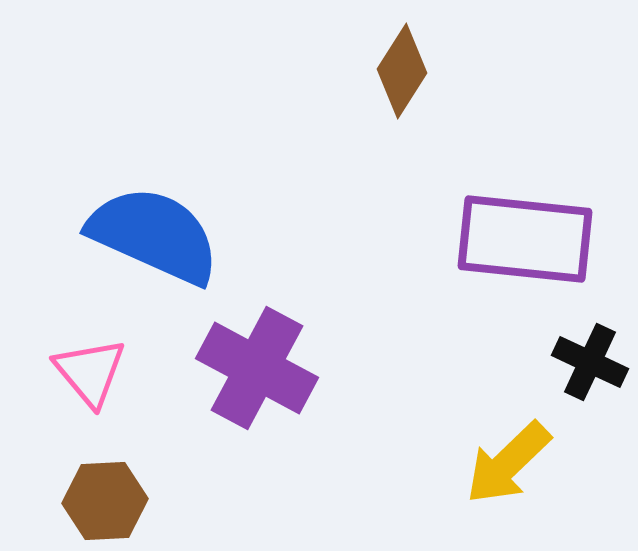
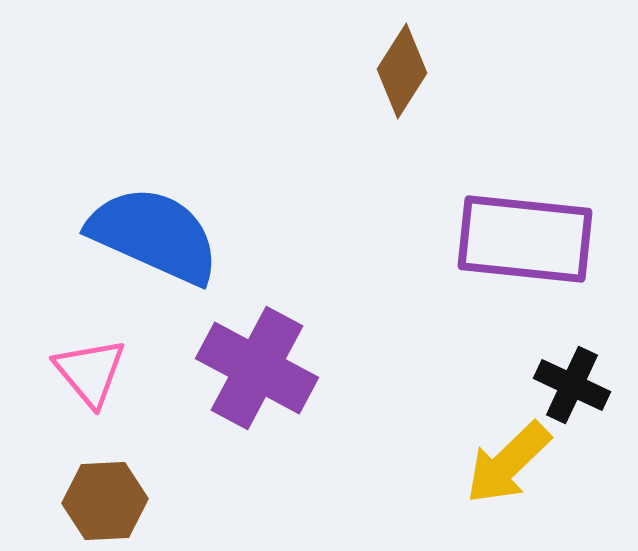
black cross: moved 18 px left, 23 px down
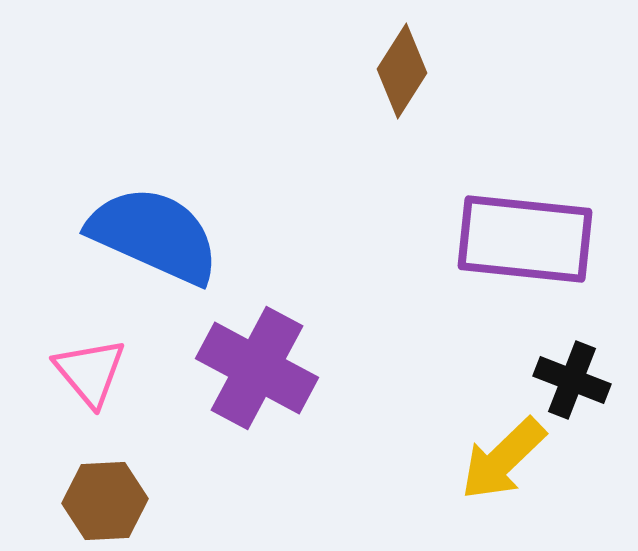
black cross: moved 5 px up; rotated 4 degrees counterclockwise
yellow arrow: moved 5 px left, 4 px up
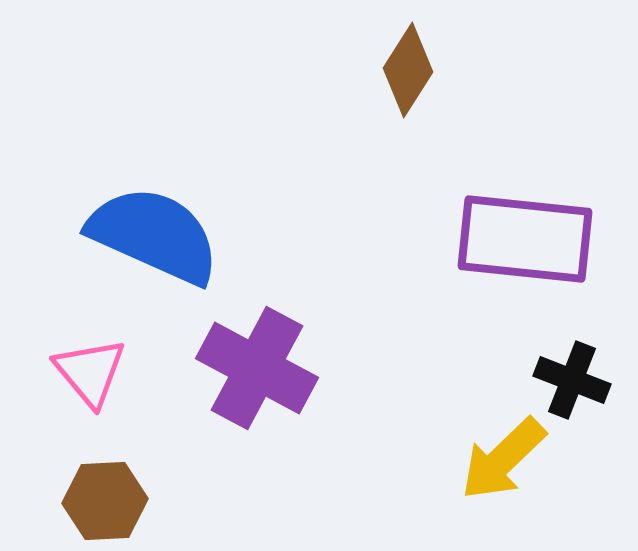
brown diamond: moved 6 px right, 1 px up
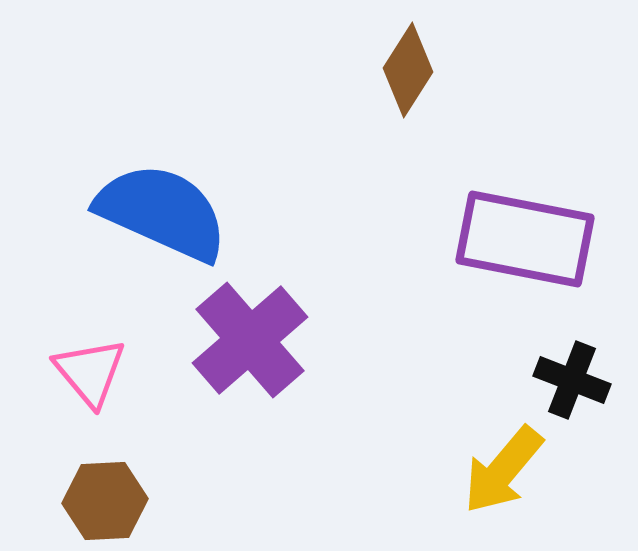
blue semicircle: moved 8 px right, 23 px up
purple rectangle: rotated 5 degrees clockwise
purple cross: moved 7 px left, 28 px up; rotated 21 degrees clockwise
yellow arrow: moved 11 px down; rotated 6 degrees counterclockwise
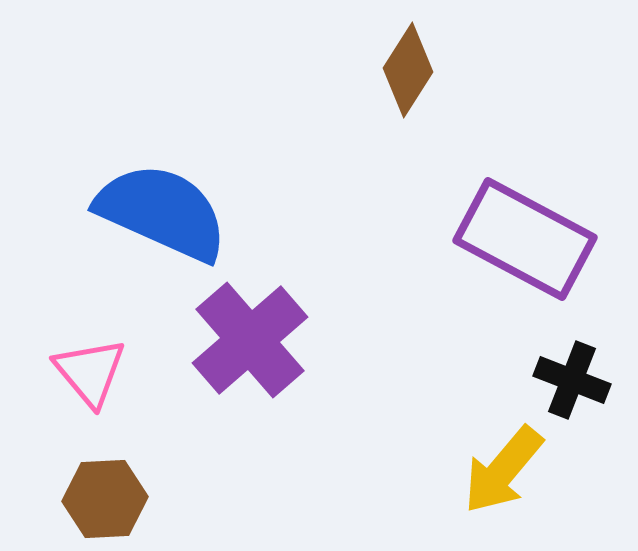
purple rectangle: rotated 17 degrees clockwise
brown hexagon: moved 2 px up
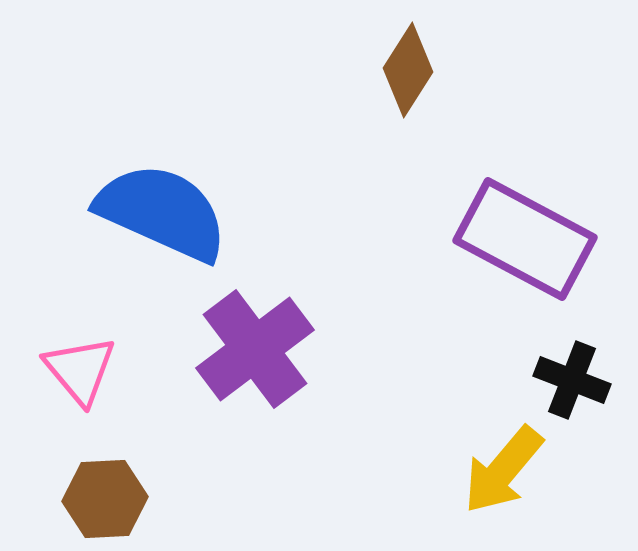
purple cross: moved 5 px right, 9 px down; rotated 4 degrees clockwise
pink triangle: moved 10 px left, 2 px up
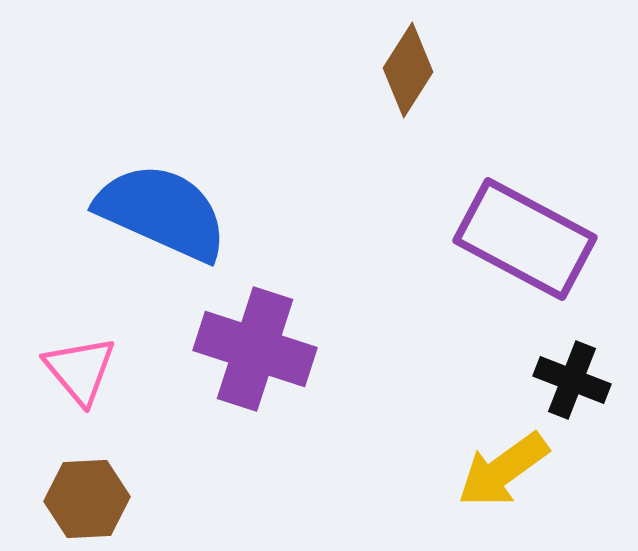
purple cross: rotated 35 degrees counterclockwise
yellow arrow: rotated 14 degrees clockwise
brown hexagon: moved 18 px left
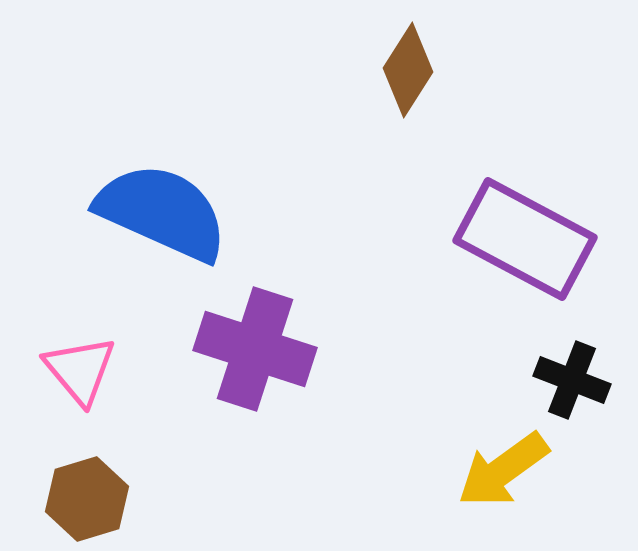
brown hexagon: rotated 14 degrees counterclockwise
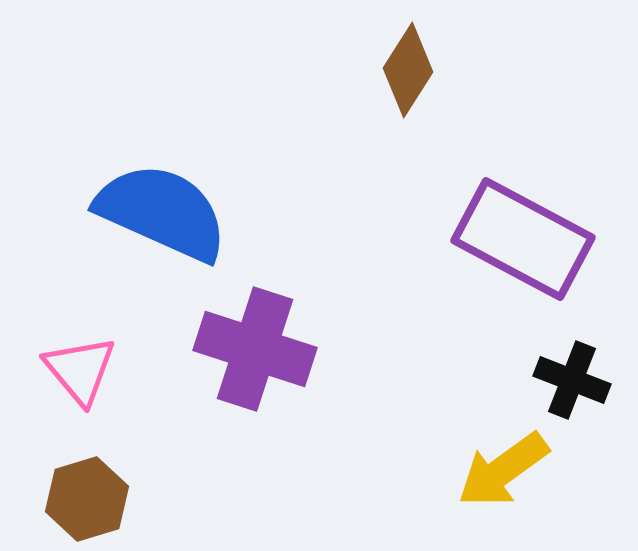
purple rectangle: moved 2 px left
